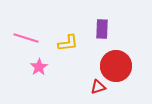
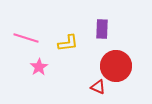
red triangle: rotated 42 degrees clockwise
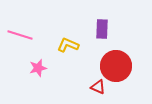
pink line: moved 6 px left, 3 px up
yellow L-shape: moved 2 px down; rotated 150 degrees counterclockwise
pink star: moved 1 px left, 1 px down; rotated 18 degrees clockwise
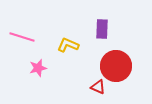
pink line: moved 2 px right, 2 px down
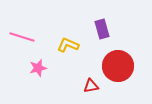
purple rectangle: rotated 18 degrees counterclockwise
red circle: moved 2 px right
red triangle: moved 7 px left, 1 px up; rotated 35 degrees counterclockwise
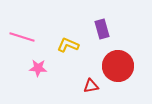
pink star: rotated 18 degrees clockwise
